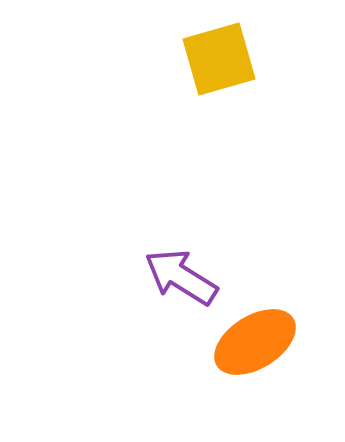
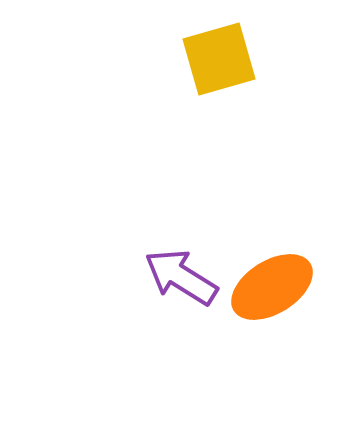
orange ellipse: moved 17 px right, 55 px up
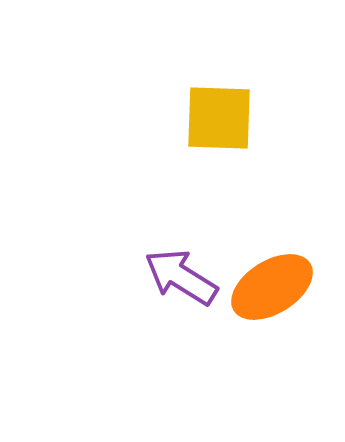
yellow square: moved 59 px down; rotated 18 degrees clockwise
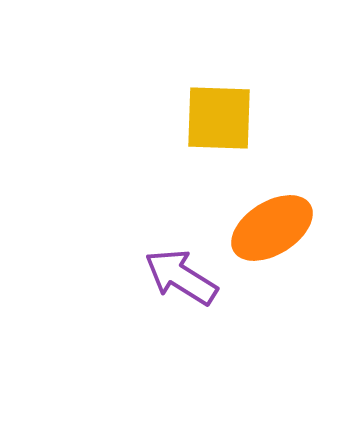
orange ellipse: moved 59 px up
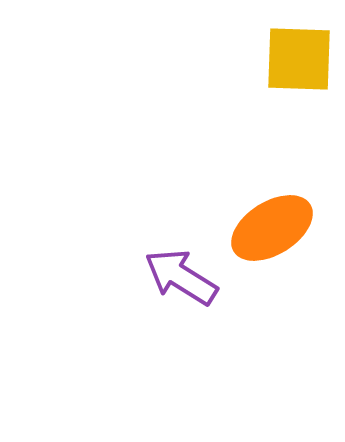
yellow square: moved 80 px right, 59 px up
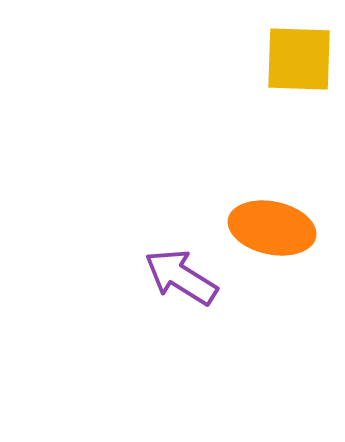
orange ellipse: rotated 44 degrees clockwise
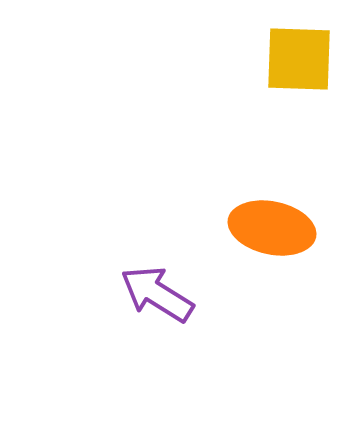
purple arrow: moved 24 px left, 17 px down
